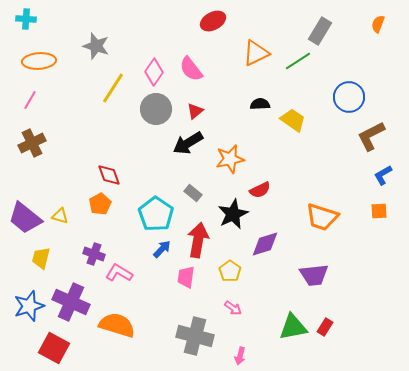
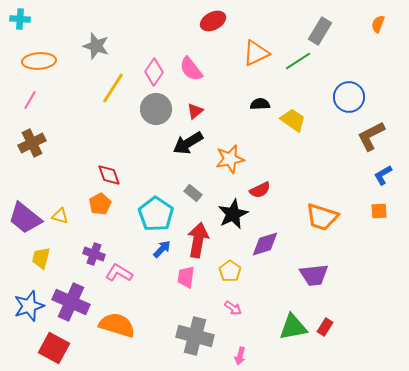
cyan cross at (26, 19): moved 6 px left
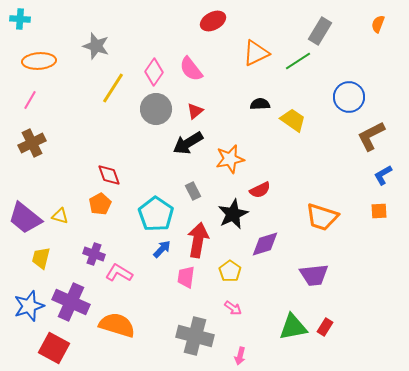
gray rectangle at (193, 193): moved 2 px up; rotated 24 degrees clockwise
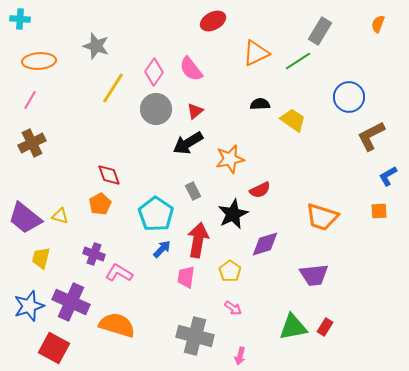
blue L-shape at (383, 175): moved 5 px right, 1 px down
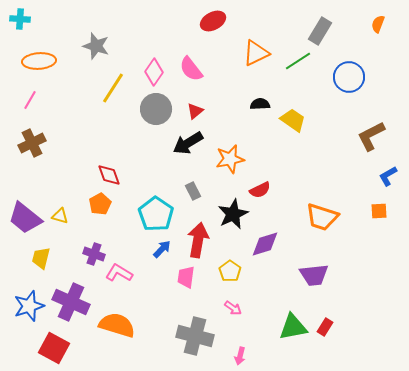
blue circle at (349, 97): moved 20 px up
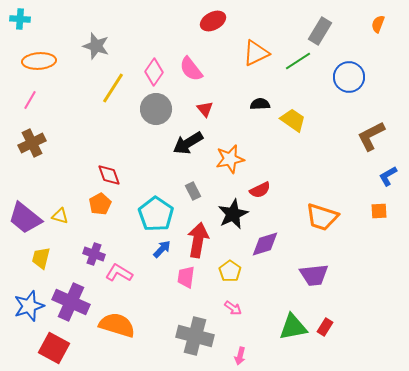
red triangle at (195, 111): moved 10 px right, 2 px up; rotated 30 degrees counterclockwise
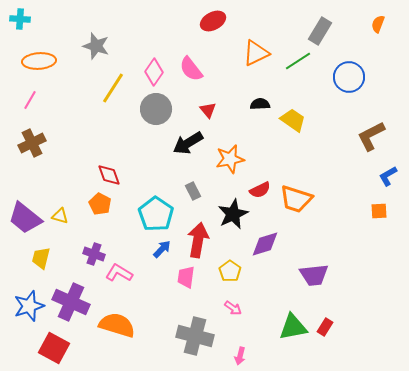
red triangle at (205, 109): moved 3 px right, 1 px down
orange pentagon at (100, 204): rotated 15 degrees counterclockwise
orange trapezoid at (322, 217): moved 26 px left, 18 px up
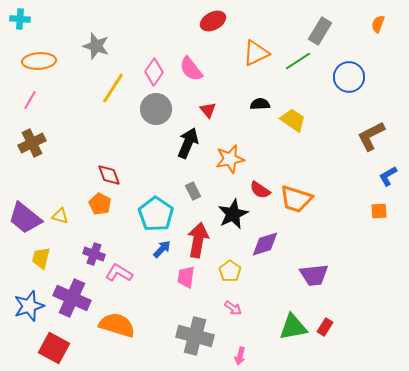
black arrow at (188, 143): rotated 144 degrees clockwise
red semicircle at (260, 190): rotated 60 degrees clockwise
purple cross at (71, 302): moved 1 px right, 4 px up
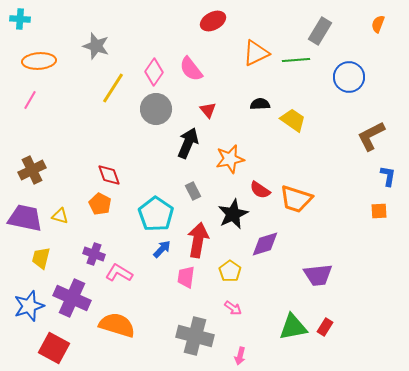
green line at (298, 61): moved 2 px left, 1 px up; rotated 28 degrees clockwise
brown cross at (32, 143): moved 27 px down
blue L-shape at (388, 176): rotated 130 degrees clockwise
purple trapezoid at (25, 218): rotated 153 degrees clockwise
purple trapezoid at (314, 275): moved 4 px right
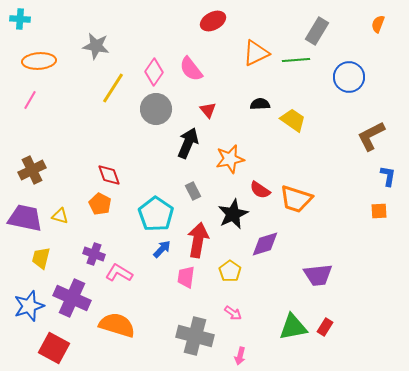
gray rectangle at (320, 31): moved 3 px left
gray star at (96, 46): rotated 8 degrees counterclockwise
pink arrow at (233, 308): moved 5 px down
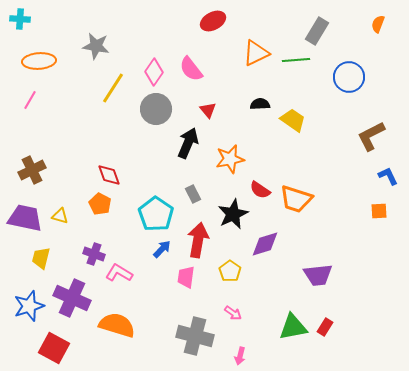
blue L-shape at (388, 176): rotated 35 degrees counterclockwise
gray rectangle at (193, 191): moved 3 px down
